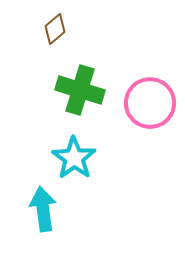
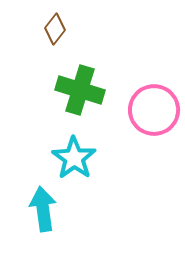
brown diamond: rotated 12 degrees counterclockwise
pink circle: moved 4 px right, 7 px down
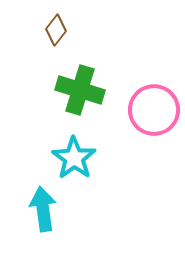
brown diamond: moved 1 px right, 1 px down
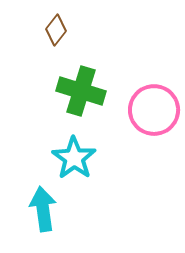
green cross: moved 1 px right, 1 px down
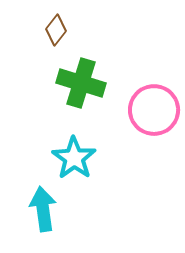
green cross: moved 8 px up
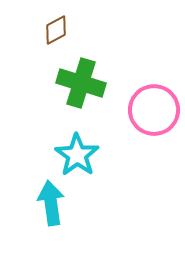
brown diamond: rotated 24 degrees clockwise
cyan star: moved 3 px right, 3 px up
cyan arrow: moved 8 px right, 6 px up
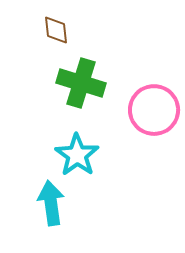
brown diamond: rotated 68 degrees counterclockwise
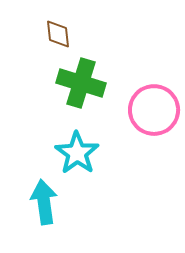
brown diamond: moved 2 px right, 4 px down
cyan star: moved 2 px up
cyan arrow: moved 7 px left, 1 px up
